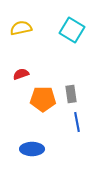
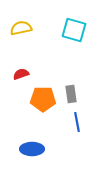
cyan square: moved 2 px right; rotated 15 degrees counterclockwise
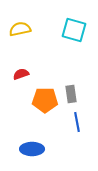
yellow semicircle: moved 1 px left, 1 px down
orange pentagon: moved 2 px right, 1 px down
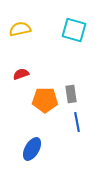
blue ellipse: rotated 60 degrees counterclockwise
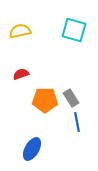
yellow semicircle: moved 2 px down
gray rectangle: moved 4 px down; rotated 24 degrees counterclockwise
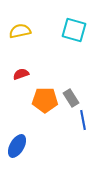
blue line: moved 6 px right, 2 px up
blue ellipse: moved 15 px left, 3 px up
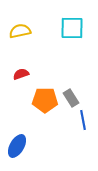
cyan square: moved 2 px left, 2 px up; rotated 15 degrees counterclockwise
